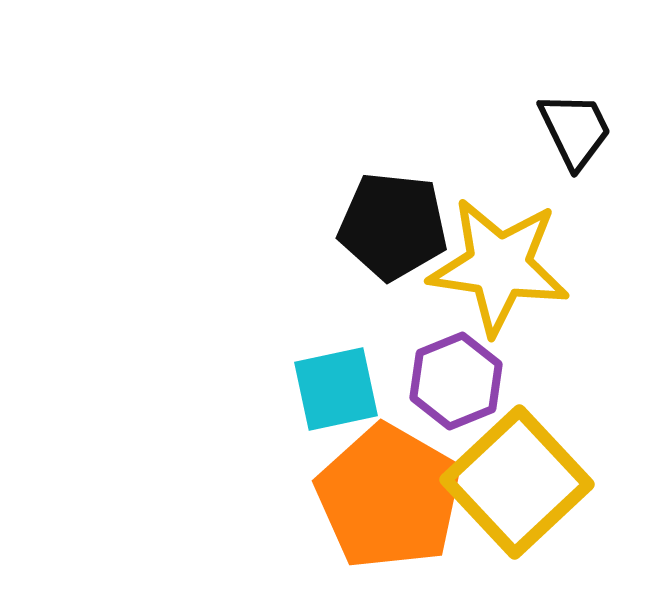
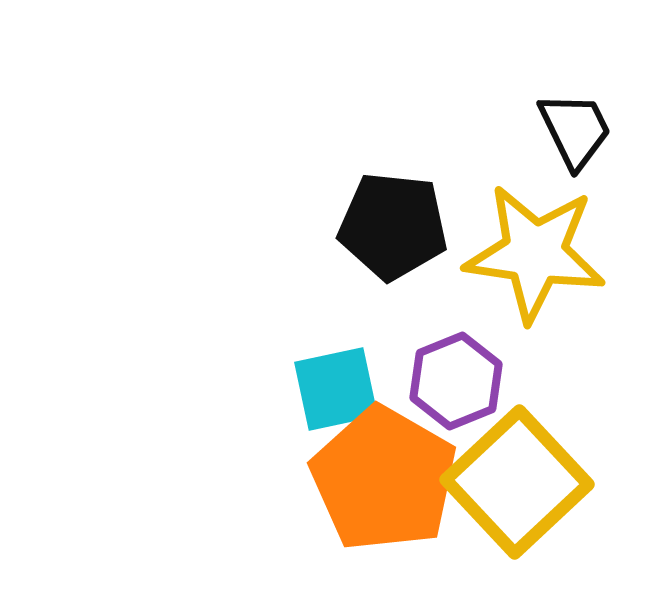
yellow star: moved 36 px right, 13 px up
orange pentagon: moved 5 px left, 18 px up
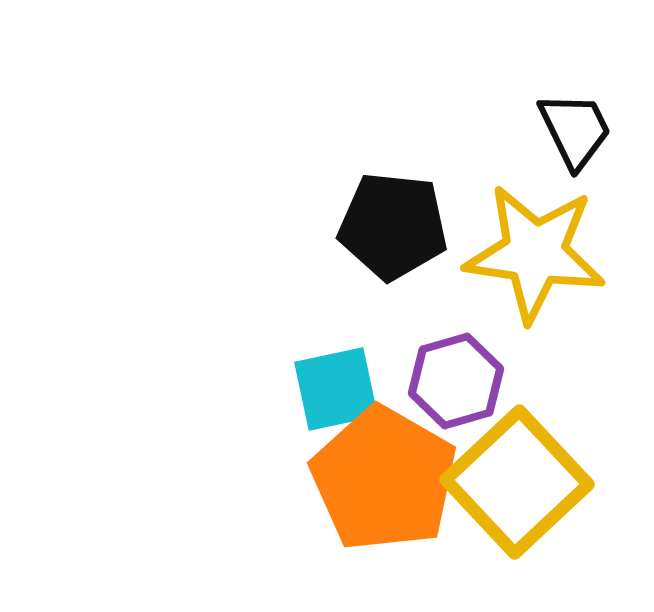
purple hexagon: rotated 6 degrees clockwise
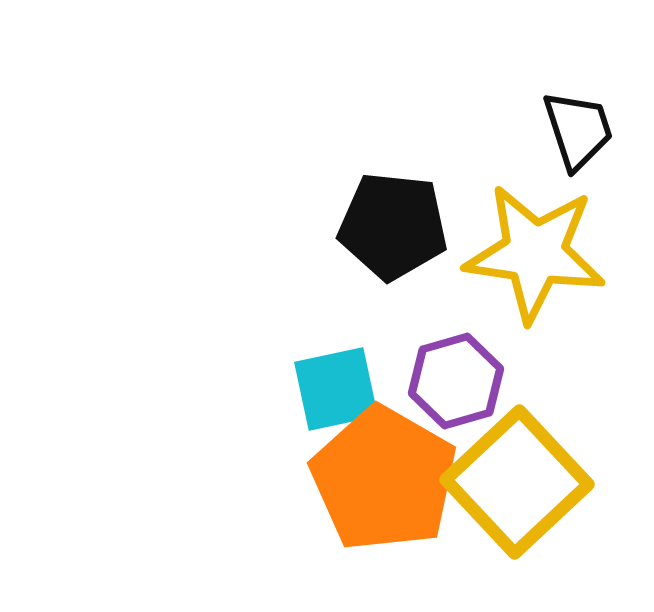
black trapezoid: moved 3 px right; rotated 8 degrees clockwise
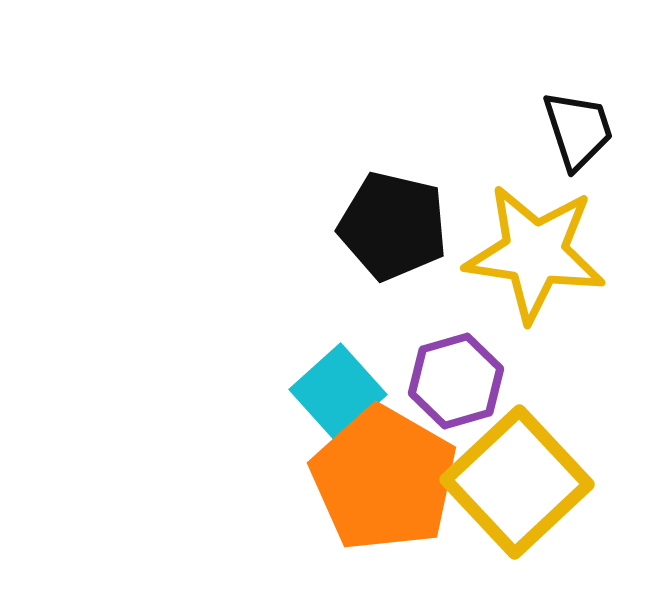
black pentagon: rotated 7 degrees clockwise
cyan square: moved 2 px right, 3 px down; rotated 30 degrees counterclockwise
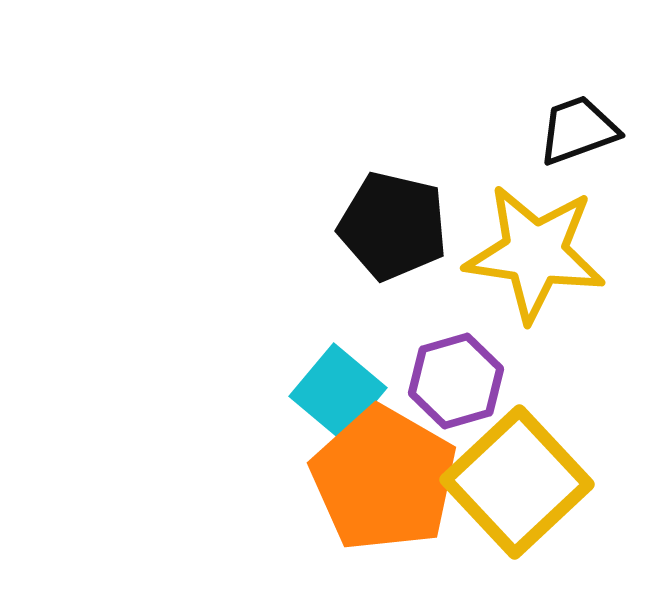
black trapezoid: rotated 92 degrees counterclockwise
cyan square: rotated 8 degrees counterclockwise
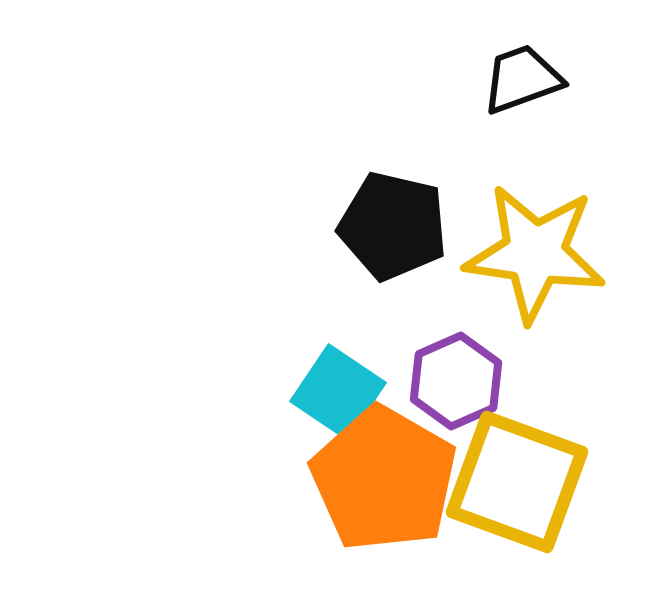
black trapezoid: moved 56 px left, 51 px up
purple hexagon: rotated 8 degrees counterclockwise
cyan square: rotated 6 degrees counterclockwise
yellow square: rotated 27 degrees counterclockwise
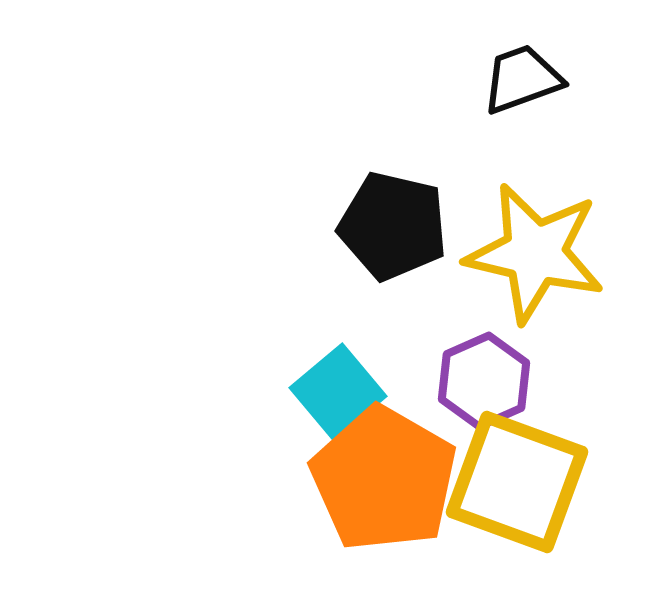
yellow star: rotated 5 degrees clockwise
purple hexagon: moved 28 px right
cyan square: rotated 16 degrees clockwise
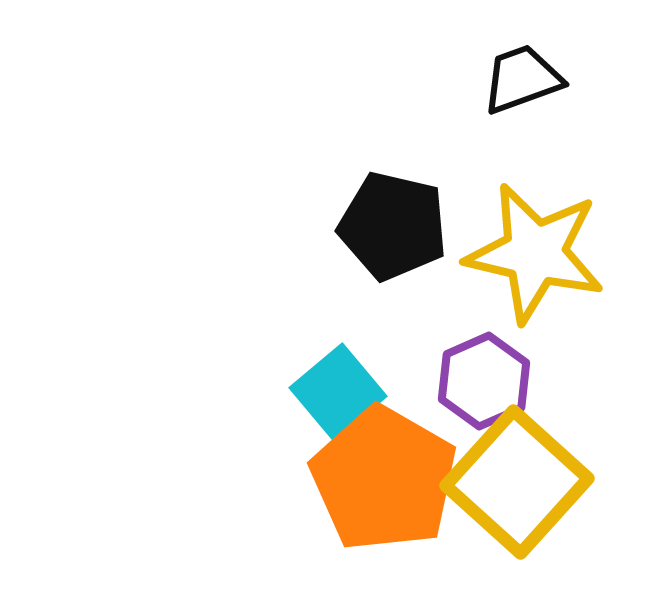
yellow square: rotated 22 degrees clockwise
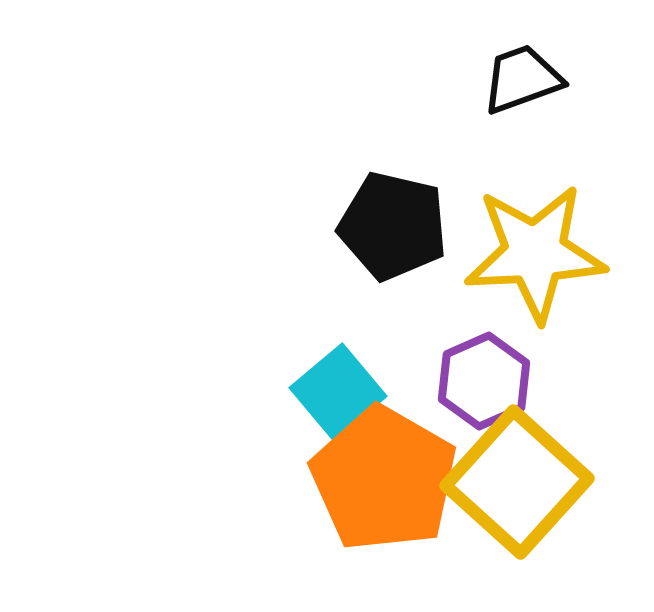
yellow star: rotated 16 degrees counterclockwise
